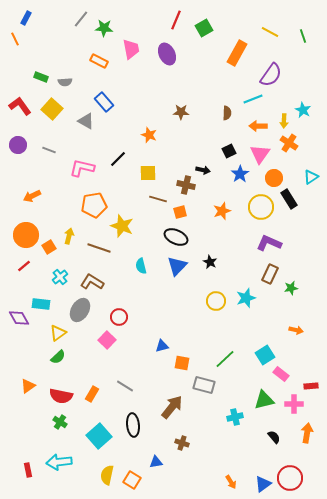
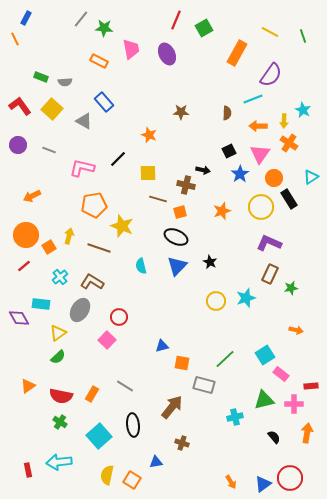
gray triangle at (86, 121): moved 2 px left
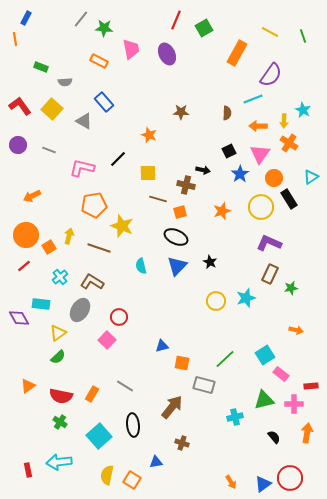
orange line at (15, 39): rotated 16 degrees clockwise
green rectangle at (41, 77): moved 10 px up
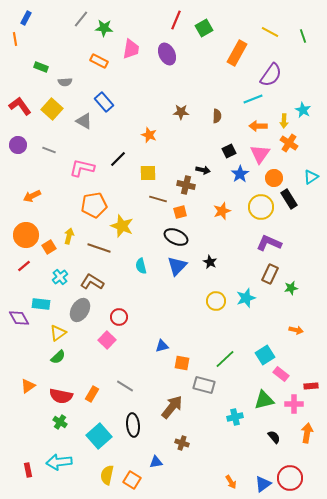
pink trapezoid at (131, 49): rotated 20 degrees clockwise
brown semicircle at (227, 113): moved 10 px left, 3 px down
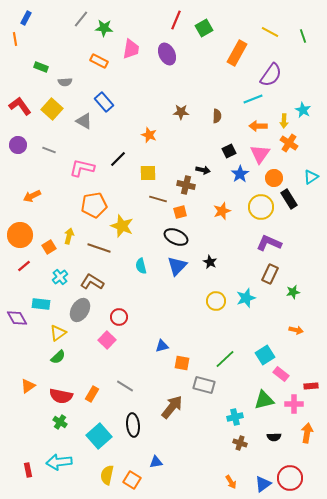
orange circle at (26, 235): moved 6 px left
green star at (291, 288): moved 2 px right, 4 px down
purple diamond at (19, 318): moved 2 px left
black semicircle at (274, 437): rotated 128 degrees clockwise
brown cross at (182, 443): moved 58 px right
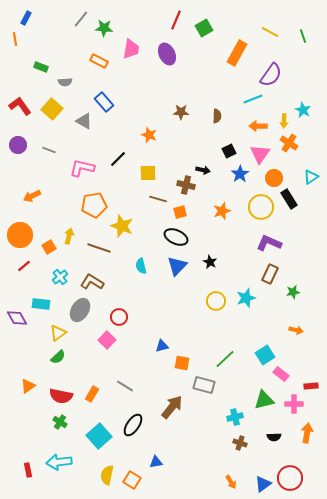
black ellipse at (133, 425): rotated 40 degrees clockwise
